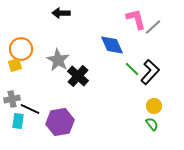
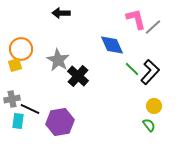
green semicircle: moved 3 px left, 1 px down
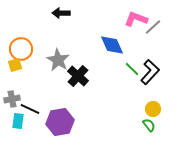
pink L-shape: rotated 55 degrees counterclockwise
yellow circle: moved 1 px left, 3 px down
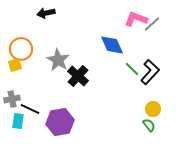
black arrow: moved 15 px left; rotated 12 degrees counterclockwise
gray line: moved 1 px left, 3 px up
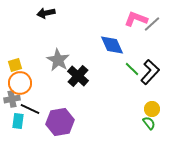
orange circle: moved 1 px left, 34 px down
yellow circle: moved 1 px left
green semicircle: moved 2 px up
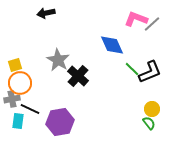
black L-shape: rotated 25 degrees clockwise
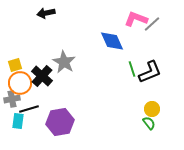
blue diamond: moved 4 px up
gray star: moved 6 px right, 2 px down
green line: rotated 28 degrees clockwise
black cross: moved 36 px left
black line: moved 1 px left; rotated 42 degrees counterclockwise
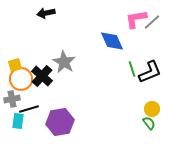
pink L-shape: rotated 30 degrees counterclockwise
gray line: moved 2 px up
orange circle: moved 1 px right, 4 px up
